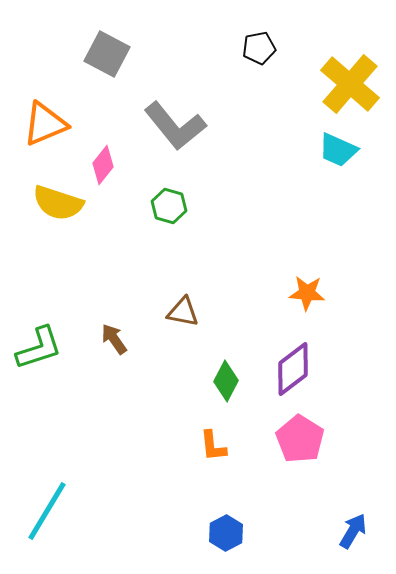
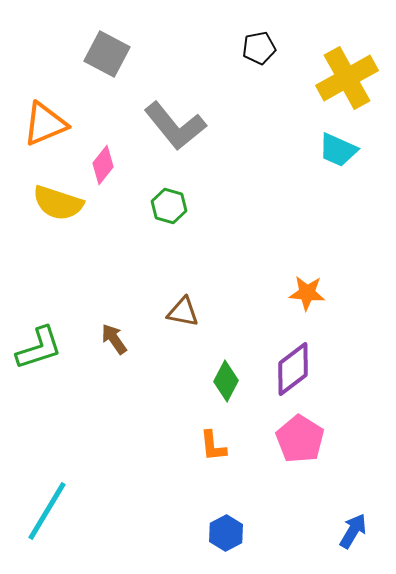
yellow cross: moved 3 px left, 6 px up; rotated 20 degrees clockwise
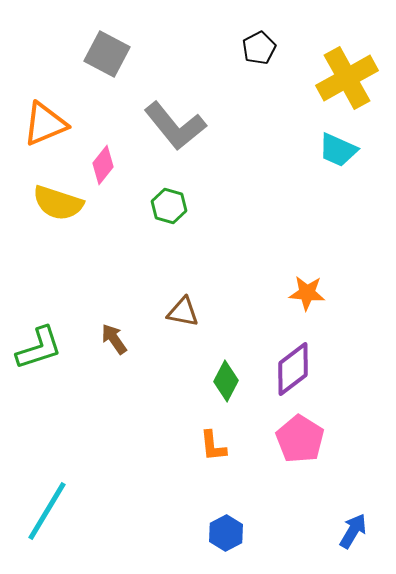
black pentagon: rotated 16 degrees counterclockwise
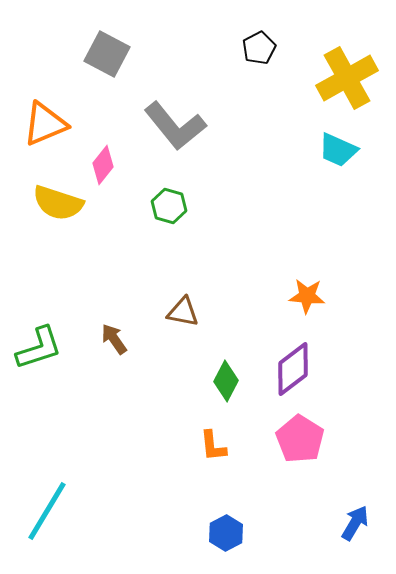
orange star: moved 3 px down
blue arrow: moved 2 px right, 8 px up
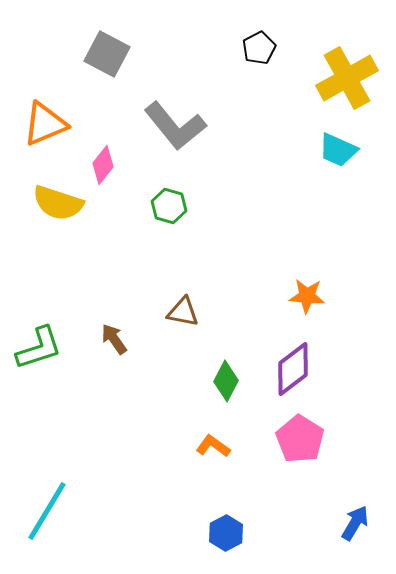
orange L-shape: rotated 132 degrees clockwise
